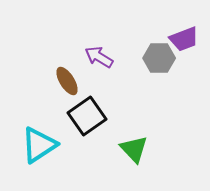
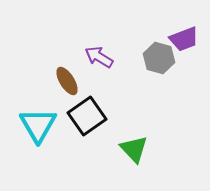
gray hexagon: rotated 16 degrees clockwise
cyan triangle: moved 1 px left, 20 px up; rotated 27 degrees counterclockwise
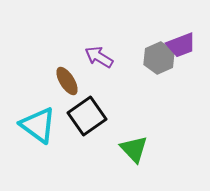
purple trapezoid: moved 3 px left, 6 px down
gray hexagon: rotated 20 degrees clockwise
cyan triangle: rotated 24 degrees counterclockwise
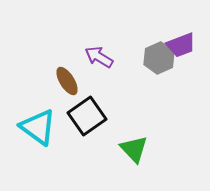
cyan triangle: moved 2 px down
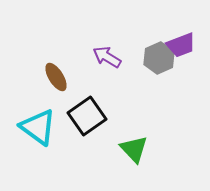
purple arrow: moved 8 px right
brown ellipse: moved 11 px left, 4 px up
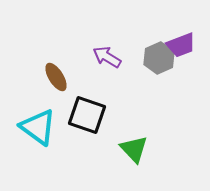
black square: moved 1 px up; rotated 36 degrees counterclockwise
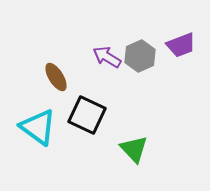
gray hexagon: moved 19 px left, 2 px up
black square: rotated 6 degrees clockwise
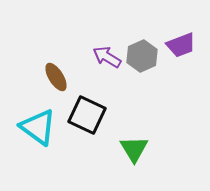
gray hexagon: moved 2 px right
green triangle: rotated 12 degrees clockwise
